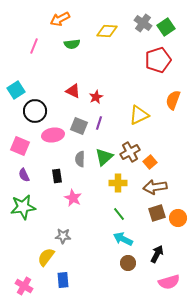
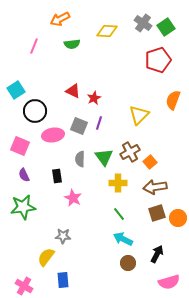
red star: moved 2 px left, 1 px down
yellow triangle: rotated 20 degrees counterclockwise
green triangle: rotated 24 degrees counterclockwise
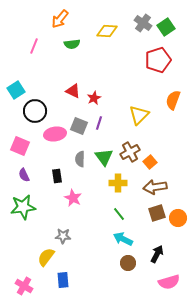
orange arrow: rotated 24 degrees counterclockwise
pink ellipse: moved 2 px right, 1 px up
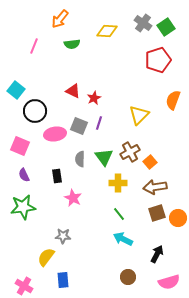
cyan square: rotated 18 degrees counterclockwise
brown circle: moved 14 px down
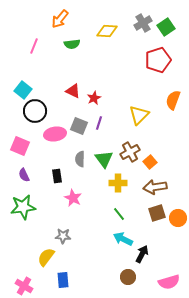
gray cross: rotated 24 degrees clockwise
cyan square: moved 7 px right
green triangle: moved 2 px down
black arrow: moved 15 px left
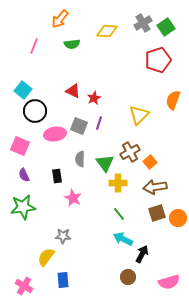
green triangle: moved 1 px right, 4 px down
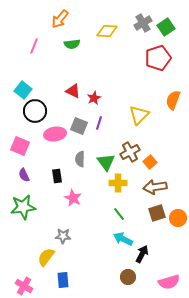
red pentagon: moved 2 px up
green triangle: moved 1 px right, 1 px up
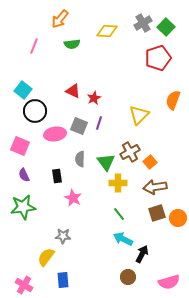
green square: rotated 12 degrees counterclockwise
pink cross: moved 1 px up
